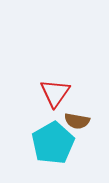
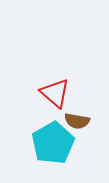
red triangle: rotated 24 degrees counterclockwise
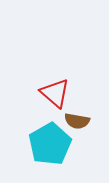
cyan pentagon: moved 3 px left, 1 px down
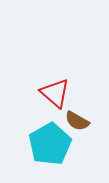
brown semicircle: rotated 20 degrees clockwise
